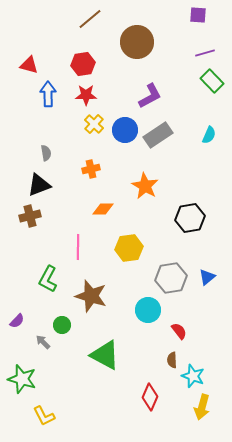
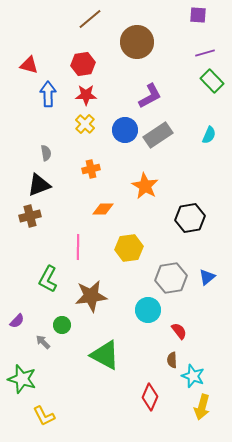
yellow cross: moved 9 px left
brown star: rotated 24 degrees counterclockwise
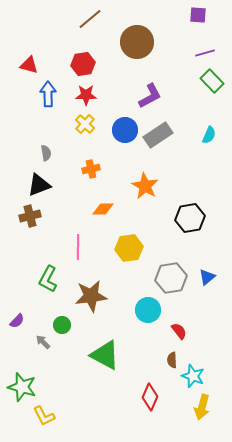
green star: moved 8 px down
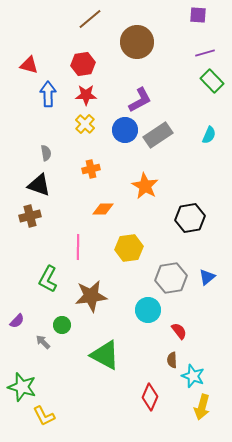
purple L-shape: moved 10 px left, 4 px down
black triangle: rotated 40 degrees clockwise
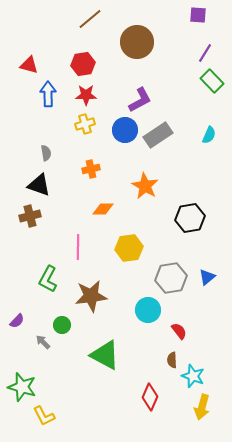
purple line: rotated 42 degrees counterclockwise
yellow cross: rotated 30 degrees clockwise
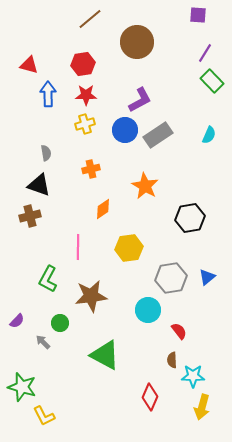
orange diamond: rotated 35 degrees counterclockwise
green circle: moved 2 px left, 2 px up
cyan star: rotated 20 degrees counterclockwise
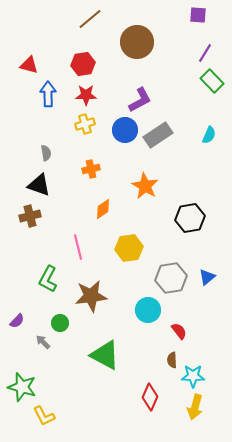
pink line: rotated 15 degrees counterclockwise
yellow arrow: moved 7 px left
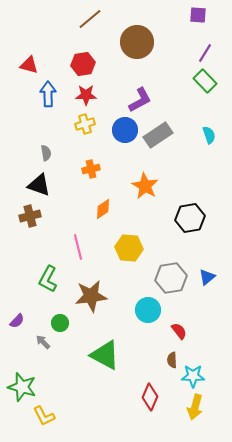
green rectangle: moved 7 px left
cyan semicircle: rotated 42 degrees counterclockwise
yellow hexagon: rotated 12 degrees clockwise
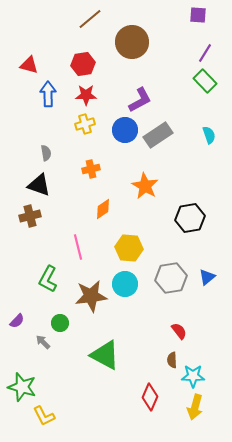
brown circle: moved 5 px left
cyan circle: moved 23 px left, 26 px up
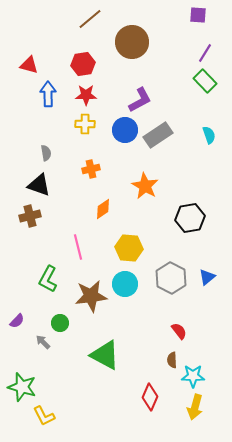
yellow cross: rotated 18 degrees clockwise
gray hexagon: rotated 24 degrees counterclockwise
